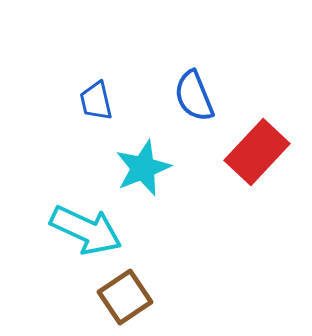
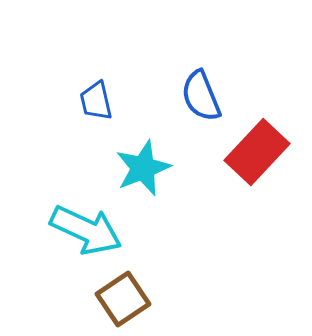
blue semicircle: moved 7 px right
brown square: moved 2 px left, 2 px down
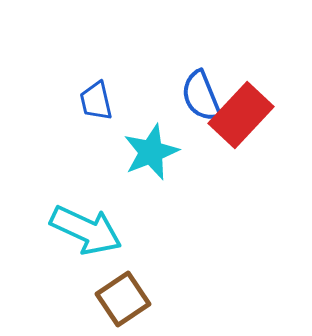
red rectangle: moved 16 px left, 37 px up
cyan star: moved 8 px right, 16 px up
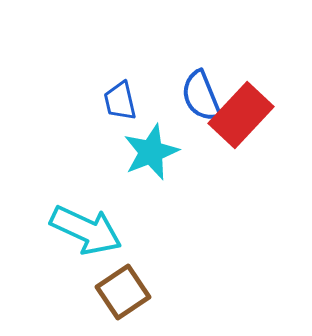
blue trapezoid: moved 24 px right
brown square: moved 7 px up
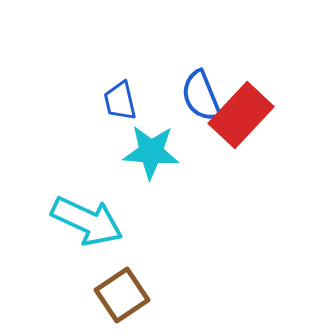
cyan star: rotated 26 degrees clockwise
cyan arrow: moved 1 px right, 9 px up
brown square: moved 1 px left, 3 px down
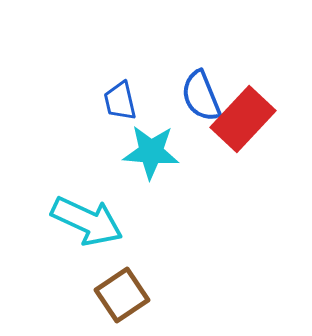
red rectangle: moved 2 px right, 4 px down
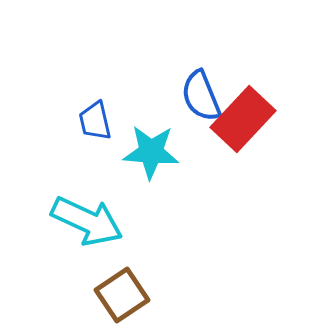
blue trapezoid: moved 25 px left, 20 px down
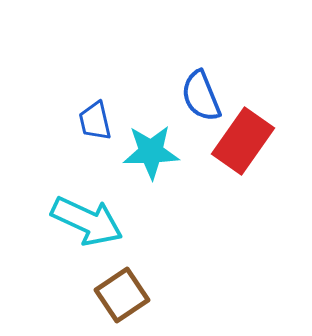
red rectangle: moved 22 px down; rotated 8 degrees counterclockwise
cyan star: rotated 6 degrees counterclockwise
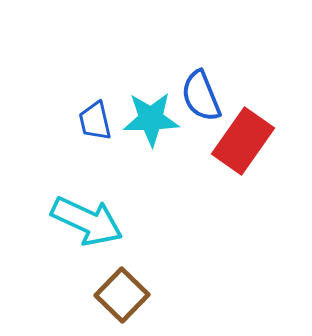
cyan star: moved 33 px up
brown square: rotated 12 degrees counterclockwise
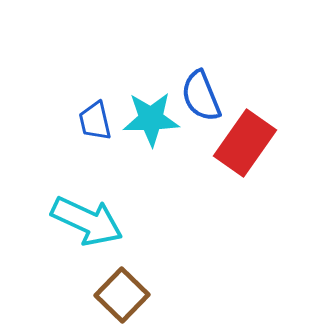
red rectangle: moved 2 px right, 2 px down
